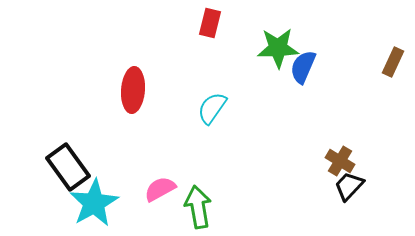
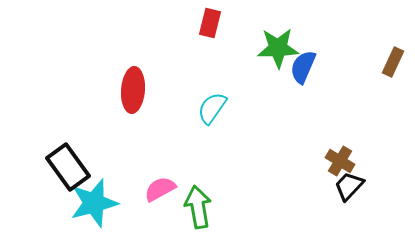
cyan star: rotated 15 degrees clockwise
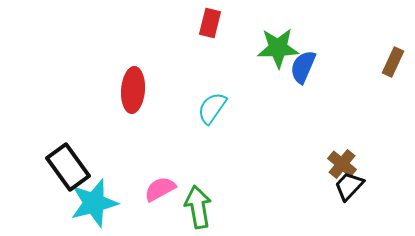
brown cross: moved 2 px right, 3 px down; rotated 8 degrees clockwise
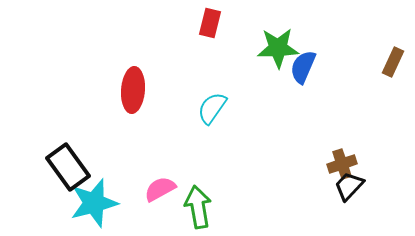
brown cross: rotated 32 degrees clockwise
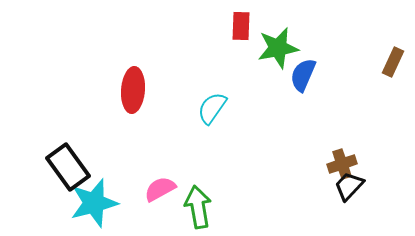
red rectangle: moved 31 px right, 3 px down; rotated 12 degrees counterclockwise
green star: rotated 9 degrees counterclockwise
blue semicircle: moved 8 px down
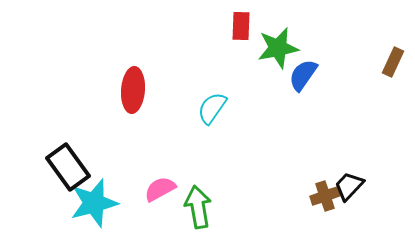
blue semicircle: rotated 12 degrees clockwise
brown cross: moved 17 px left, 32 px down
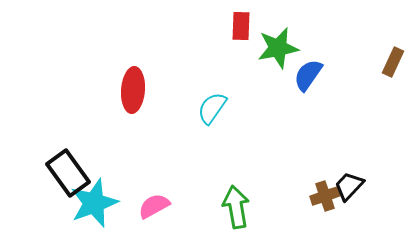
blue semicircle: moved 5 px right
black rectangle: moved 6 px down
pink semicircle: moved 6 px left, 17 px down
cyan star: rotated 6 degrees counterclockwise
green arrow: moved 38 px right
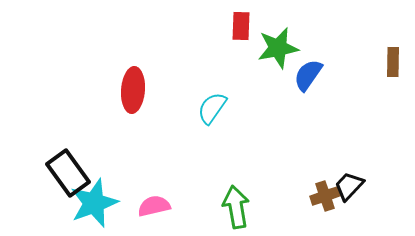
brown rectangle: rotated 24 degrees counterclockwise
pink semicircle: rotated 16 degrees clockwise
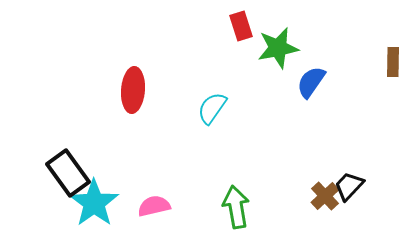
red rectangle: rotated 20 degrees counterclockwise
blue semicircle: moved 3 px right, 7 px down
brown cross: rotated 24 degrees counterclockwise
cyan star: rotated 15 degrees counterclockwise
